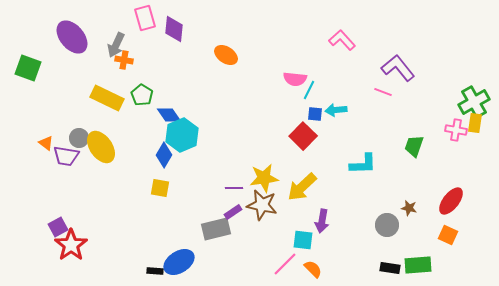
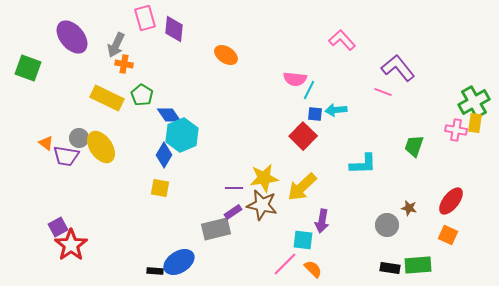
orange cross at (124, 60): moved 4 px down
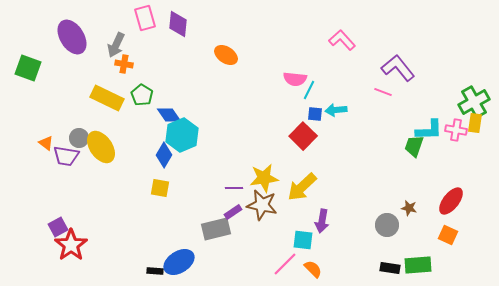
purple diamond at (174, 29): moved 4 px right, 5 px up
purple ellipse at (72, 37): rotated 8 degrees clockwise
cyan L-shape at (363, 164): moved 66 px right, 34 px up
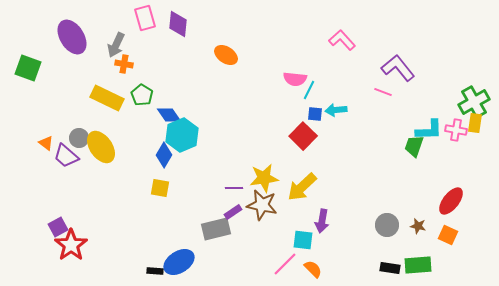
purple trapezoid at (66, 156): rotated 32 degrees clockwise
brown star at (409, 208): moved 9 px right, 18 px down
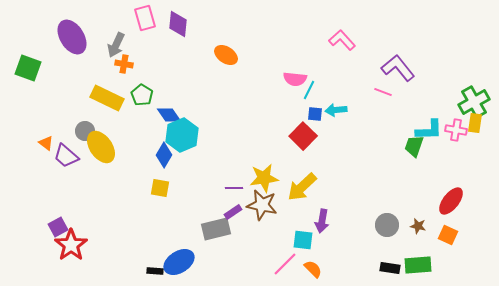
gray circle at (79, 138): moved 6 px right, 7 px up
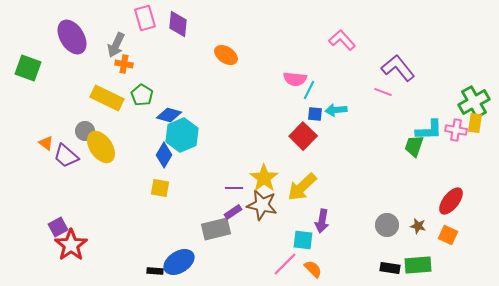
blue diamond at (169, 115): rotated 40 degrees counterclockwise
yellow star at (264, 178): rotated 28 degrees counterclockwise
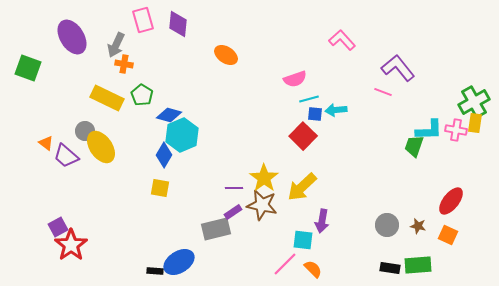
pink rectangle at (145, 18): moved 2 px left, 2 px down
pink semicircle at (295, 79): rotated 25 degrees counterclockwise
cyan line at (309, 90): moved 9 px down; rotated 48 degrees clockwise
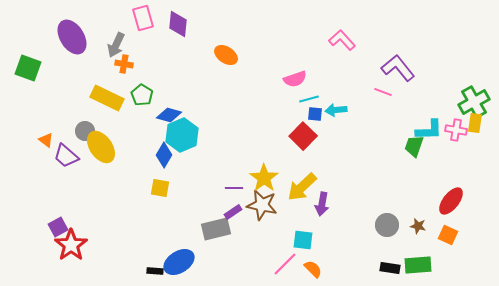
pink rectangle at (143, 20): moved 2 px up
orange triangle at (46, 143): moved 3 px up
purple arrow at (322, 221): moved 17 px up
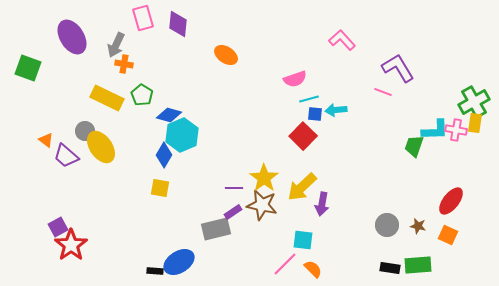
purple L-shape at (398, 68): rotated 8 degrees clockwise
cyan L-shape at (429, 130): moved 6 px right
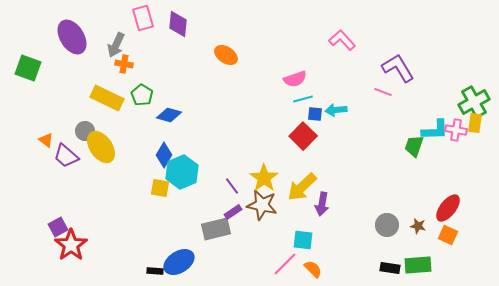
cyan line at (309, 99): moved 6 px left
cyan hexagon at (182, 135): moved 37 px down
purple line at (234, 188): moved 2 px left, 2 px up; rotated 54 degrees clockwise
red ellipse at (451, 201): moved 3 px left, 7 px down
